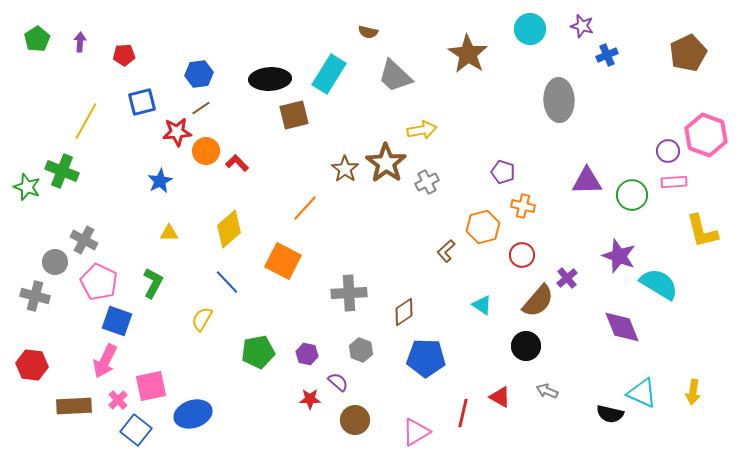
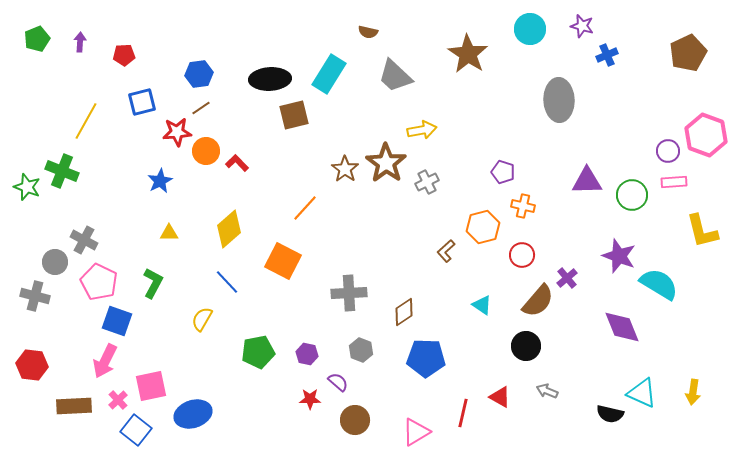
green pentagon at (37, 39): rotated 10 degrees clockwise
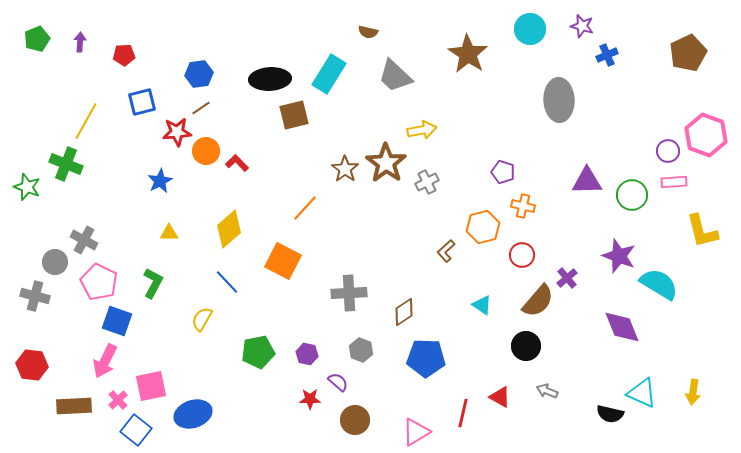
green cross at (62, 171): moved 4 px right, 7 px up
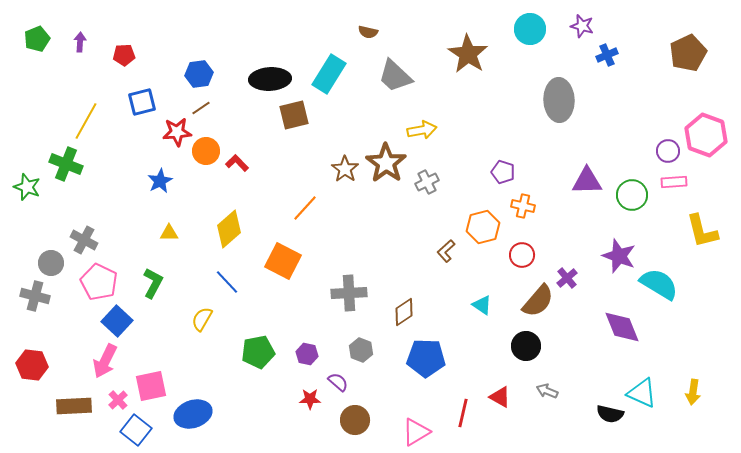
gray circle at (55, 262): moved 4 px left, 1 px down
blue square at (117, 321): rotated 24 degrees clockwise
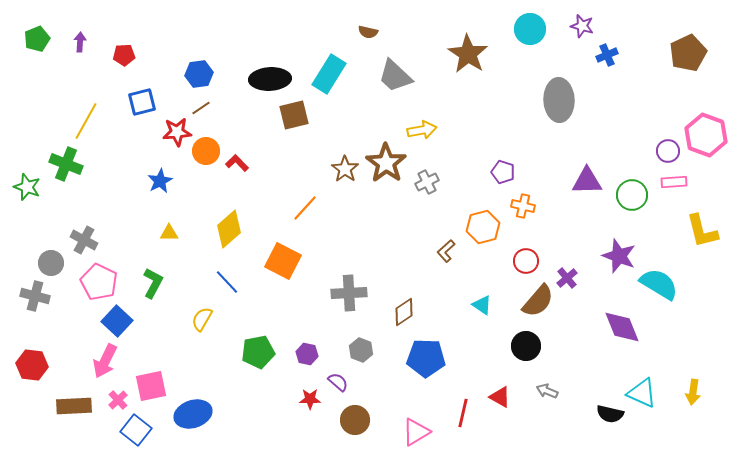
red circle at (522, 255): moved 4 px right, 6 px down
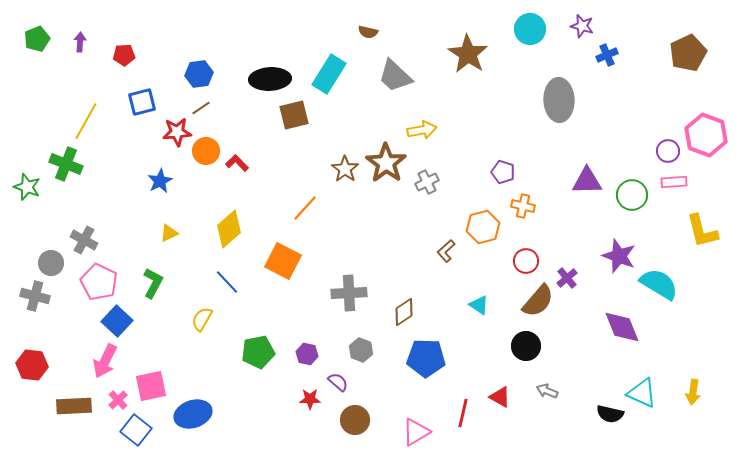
yellow triangle at (169, 233): rotated 24 degrees counterclockwise
cyan triangle at (482, 305): moved 3 px left
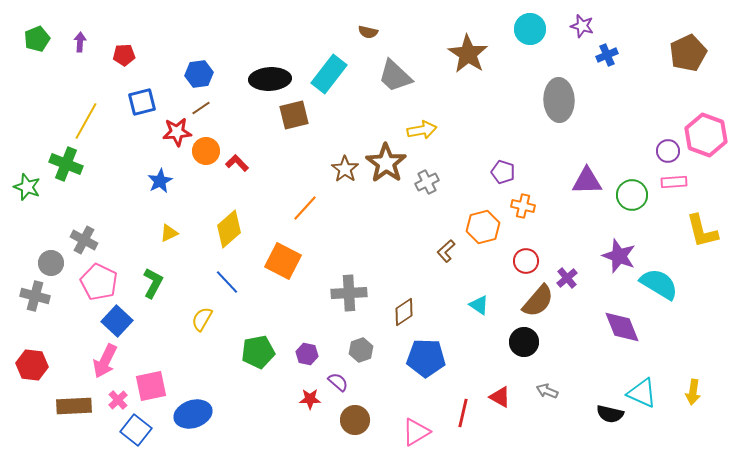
cyan rectangle at (329, 74): rotated 6 degrees clockwise
black circle at (526, 346): moved 2 px left, 4 px up
gray hexagon at (361, 350): rotated 20 degrees clockwise
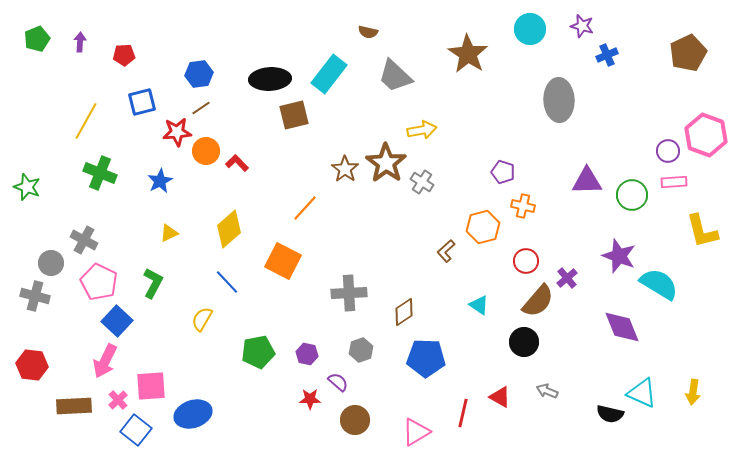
green cross at (66, 164): moved 34 px right, 9 px down
gray cross at (427, 182): moved 5 px left; rotated 30 degrees counterclockwise
pink square at (151, 386): rotated 8 degrees clockwise
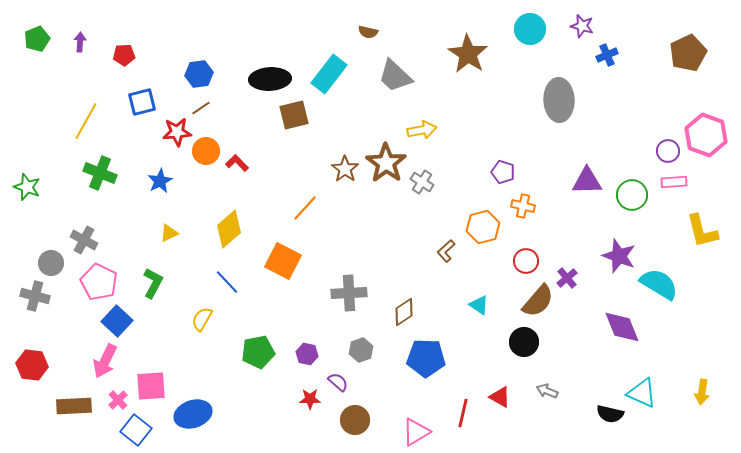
yellow arrow at (693, 392): moved 9 px right
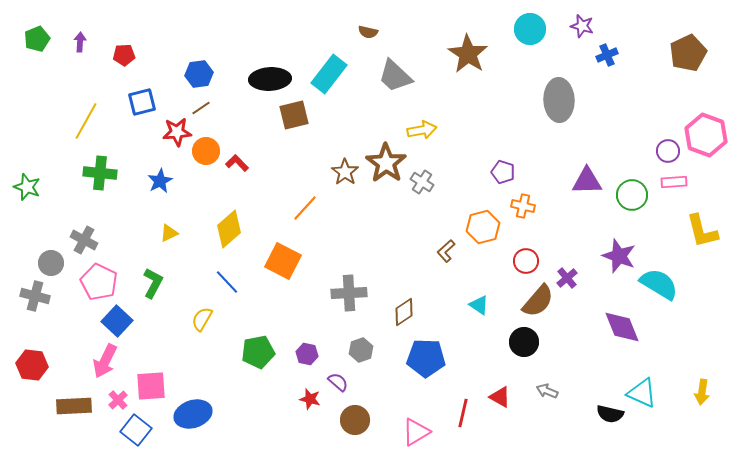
brown star at (345, 169): moved 3 px down
green cross at (100, 173): rotated 16 degrees counterclockwise
red star at (310, 399): rotated 15 degrees clockwise
